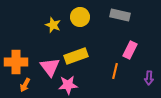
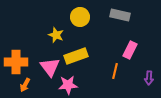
yellow star: moved 3 px right, 10 px down
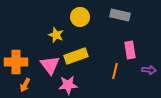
pink rectangle: rotated 36 degrees counterclockwise
pink triangle: moved 2 px up
purple arrow: moved 8 px up; rotated 88 degrees counterclockwise
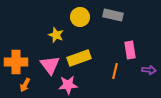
gray rectangle: moved 7 px left
yellow rectangle: moved 3 px right, 2 px down
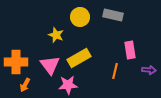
yellow rectangle: rotated 10 degrees counterclockwise
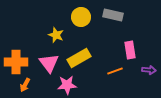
yellow circle: moved 1 px right
pink triangle: moved 1 px left, 2 px up
orange line: rotated 56 degrees clockwise
pink star: moved 1 px left
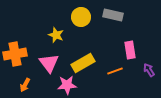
yellow rectangle: moved 4 px right, 5 px down
orange cross: moved 1 px left, 8 px up; rotated 10 degrees counterclockwise
purple arrow: rotated 128 degrees counterclockwise
